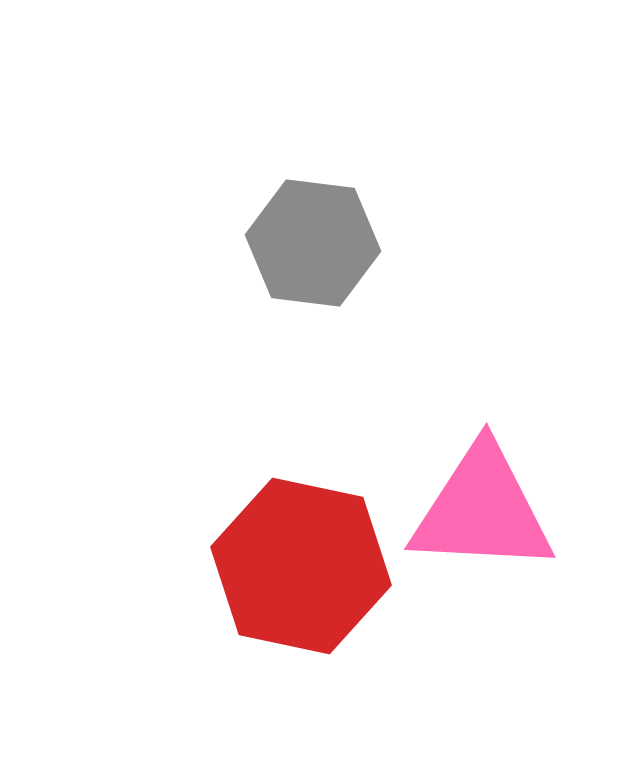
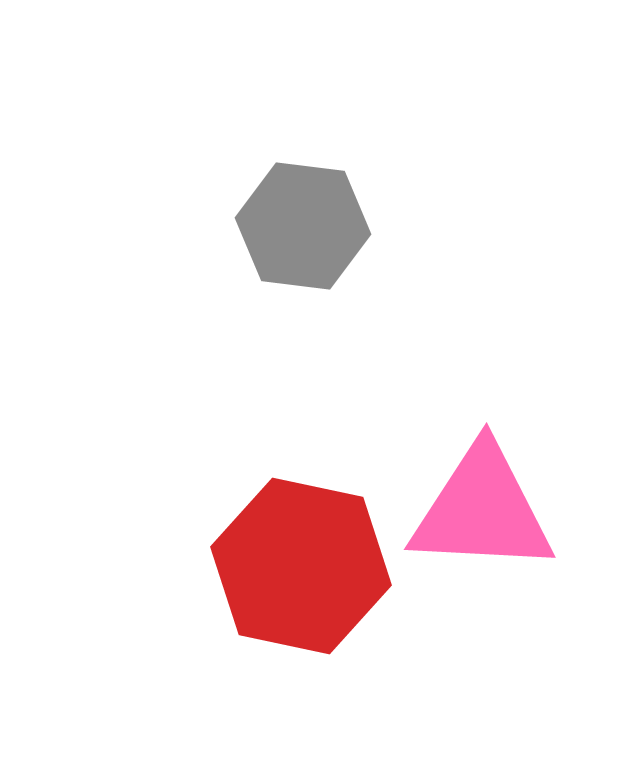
gray hexagon: moved 10 px left, 17 px up
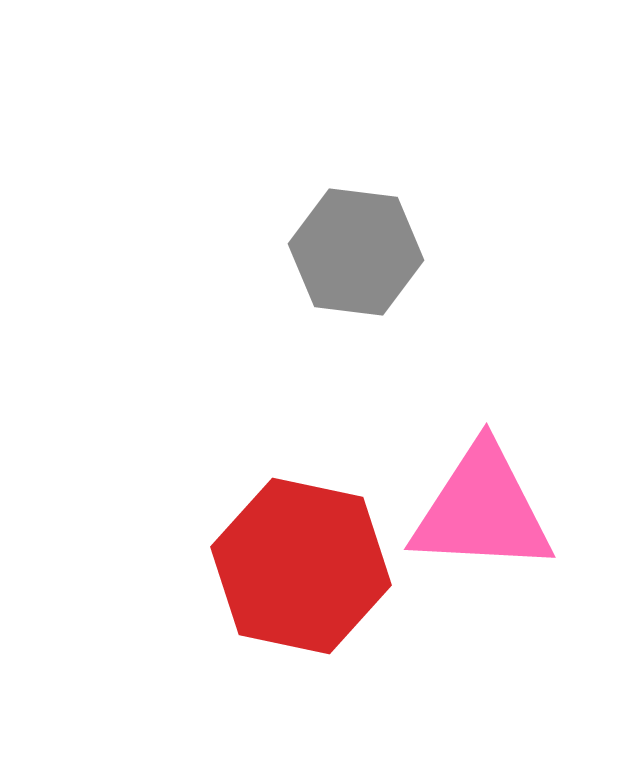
gray hexagon: moved 53 px right, 26 px down
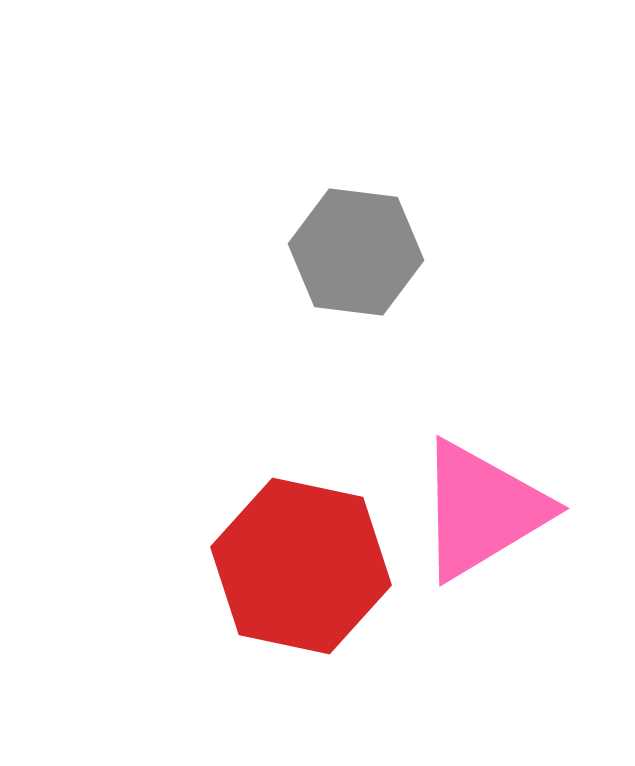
pink triangle: rotated 34 degrees counterclockwise
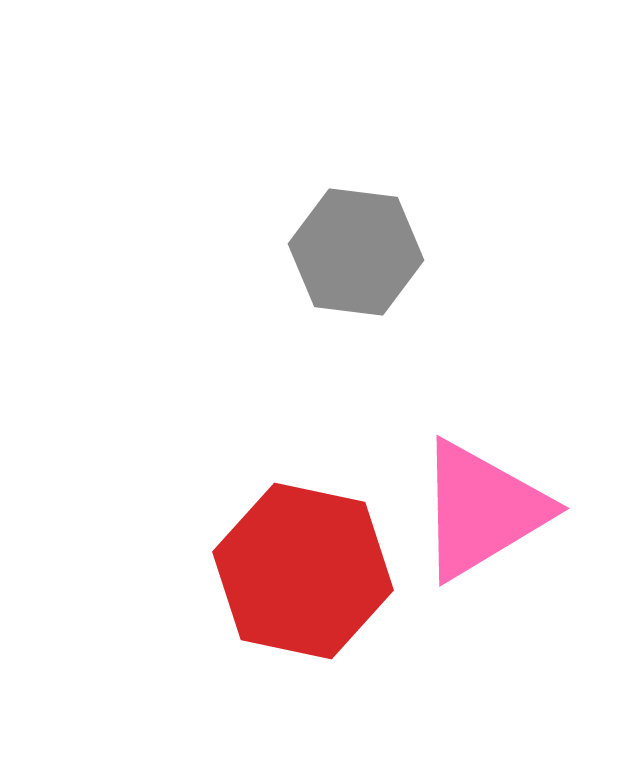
red hexagon: moved 2 px right, 5 px down
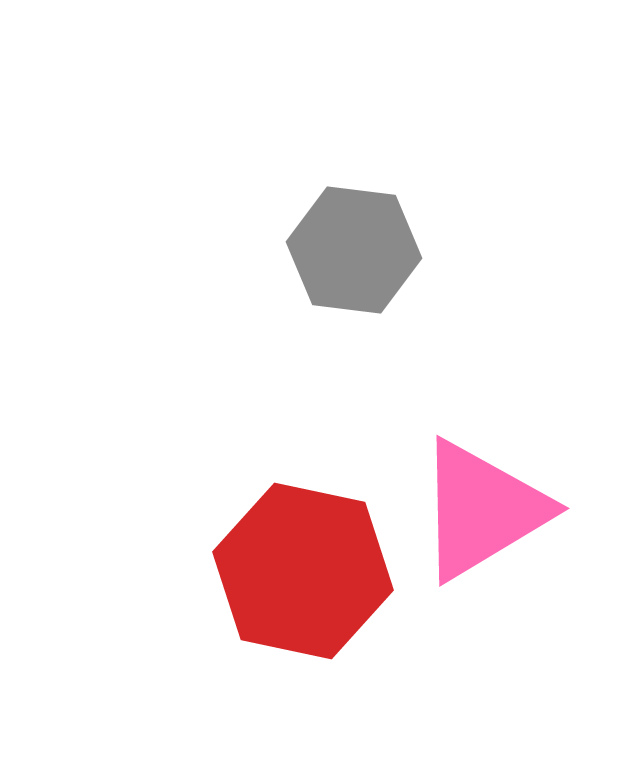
gray hexagon: moved 2 px left, 2 px up
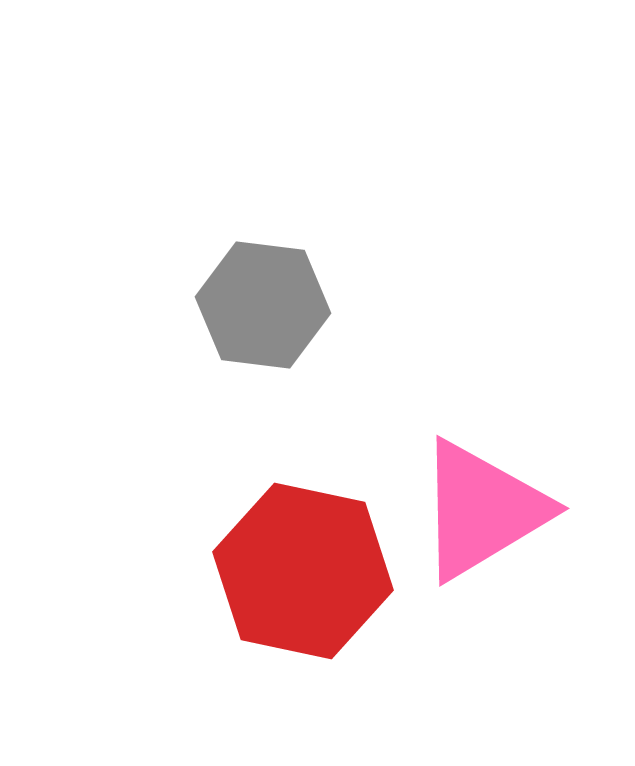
gray hexagon: moved 91 px left, 55 px down
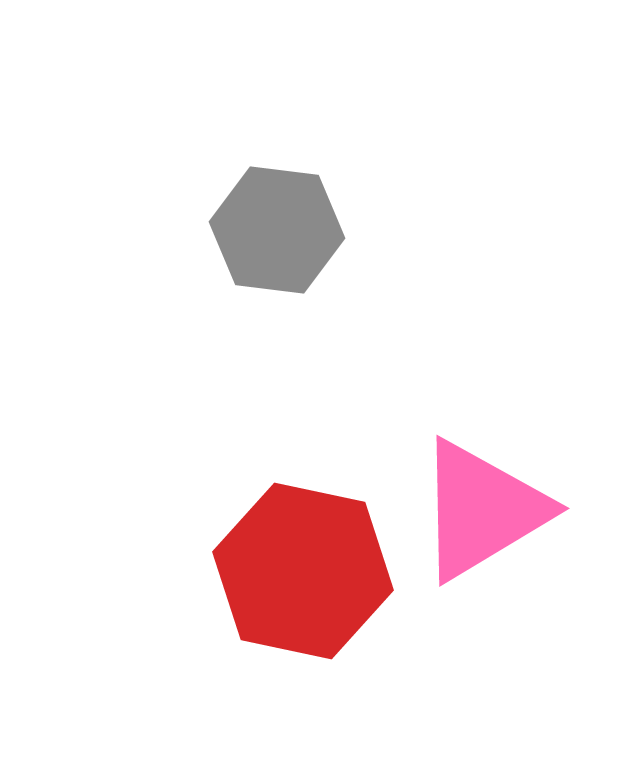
gray hexagon: moved 14 px right, 75 px up
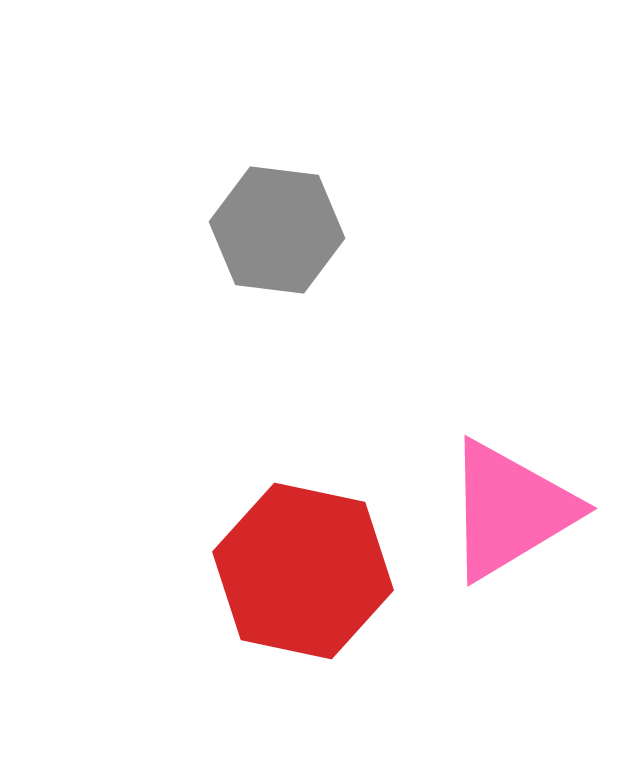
pink triangle: moved 28 px right
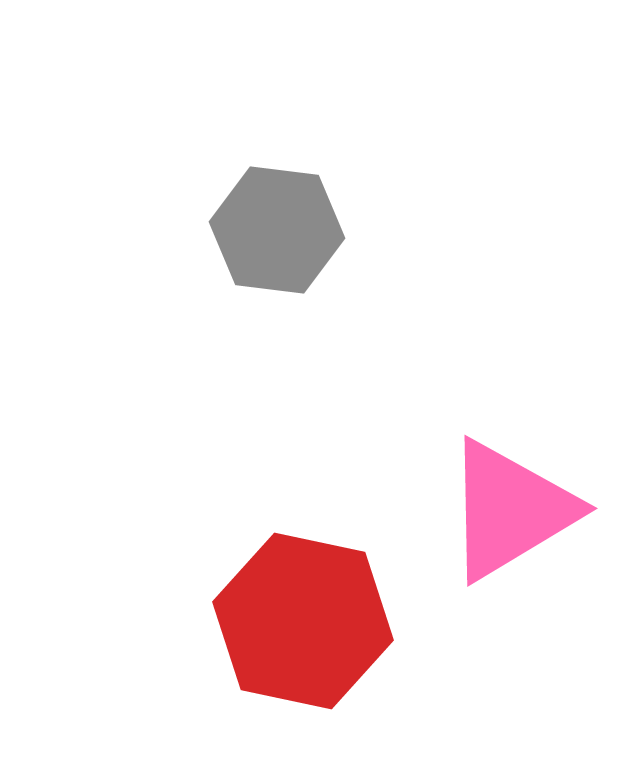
red hexagon: moved 50 px down
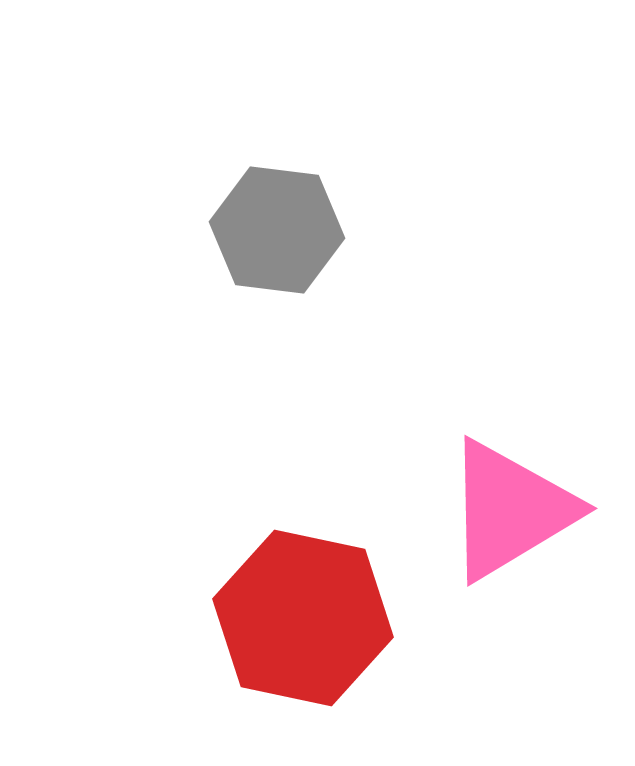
red hexagon: moved 3 px up
